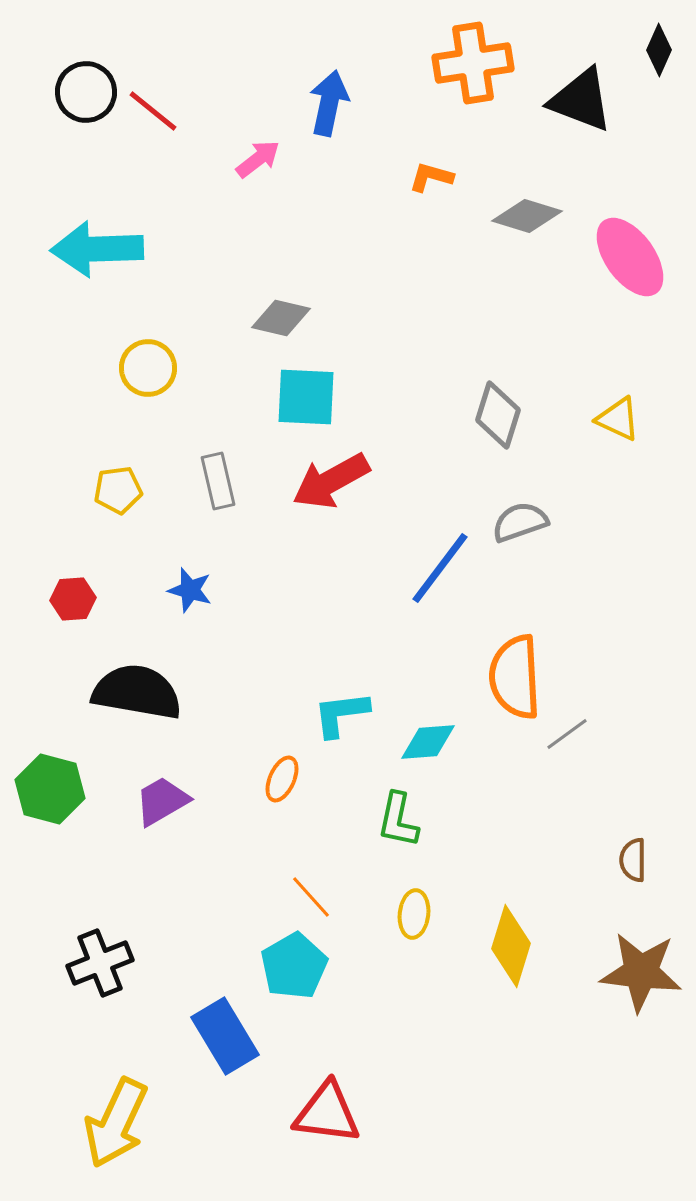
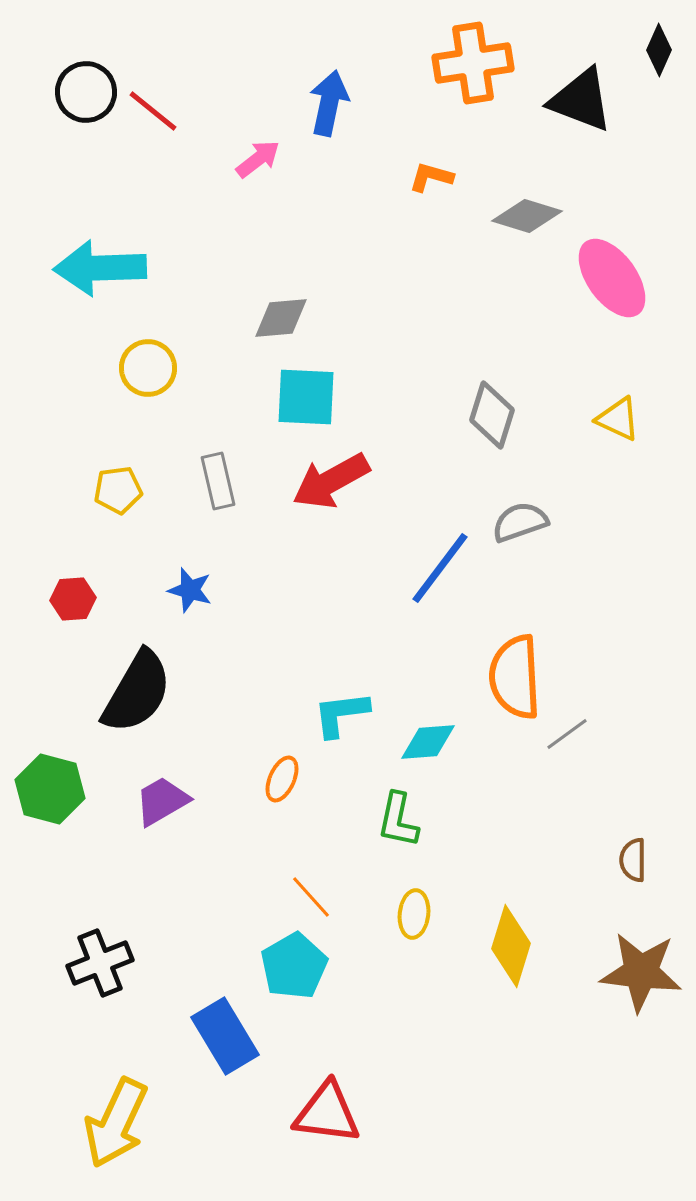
cyan arrow at (97, 249): moved 3 px right, 19 px down
pink ellipse at (630, 257): moved 18 px left, 21 px down
gray diamond at (281, 318): rotated 18 degrees counterclockwise
gray diamond at (498, 415): moved 6 px left
black semicircle at (137, 692): rotated 110 degrees clockwise
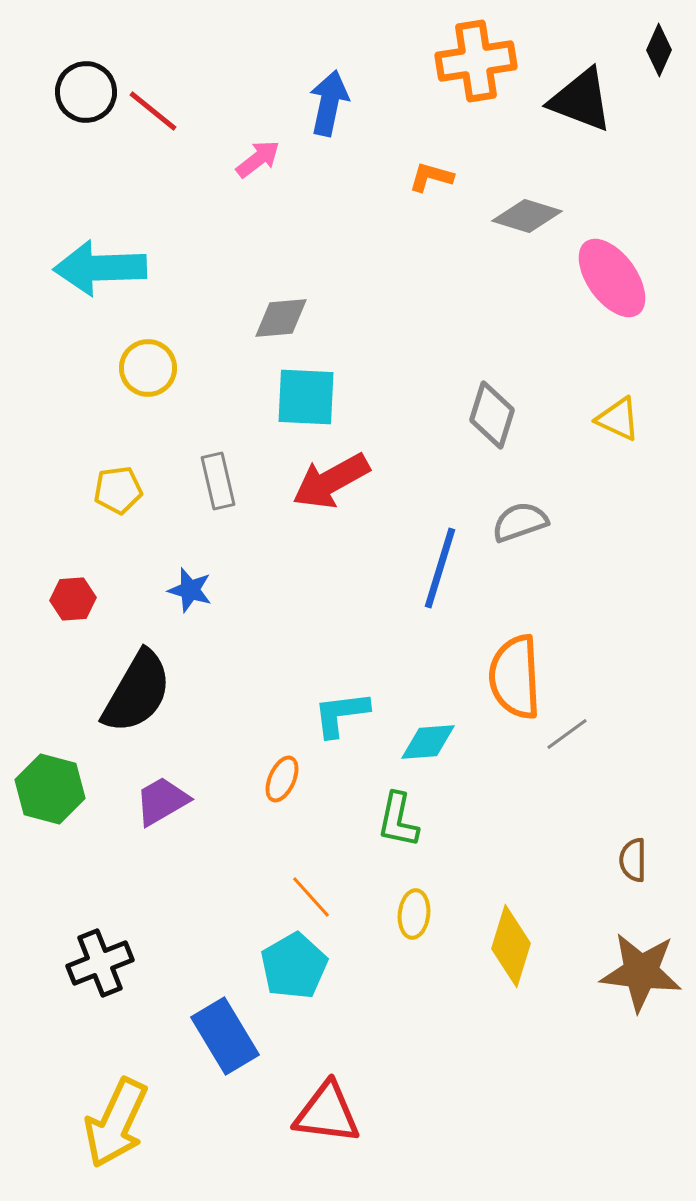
orange cross at (473, 63): moved 3 px right, 2 px up
blue line at (440, 568): rotated 20 degrees counterclockwise
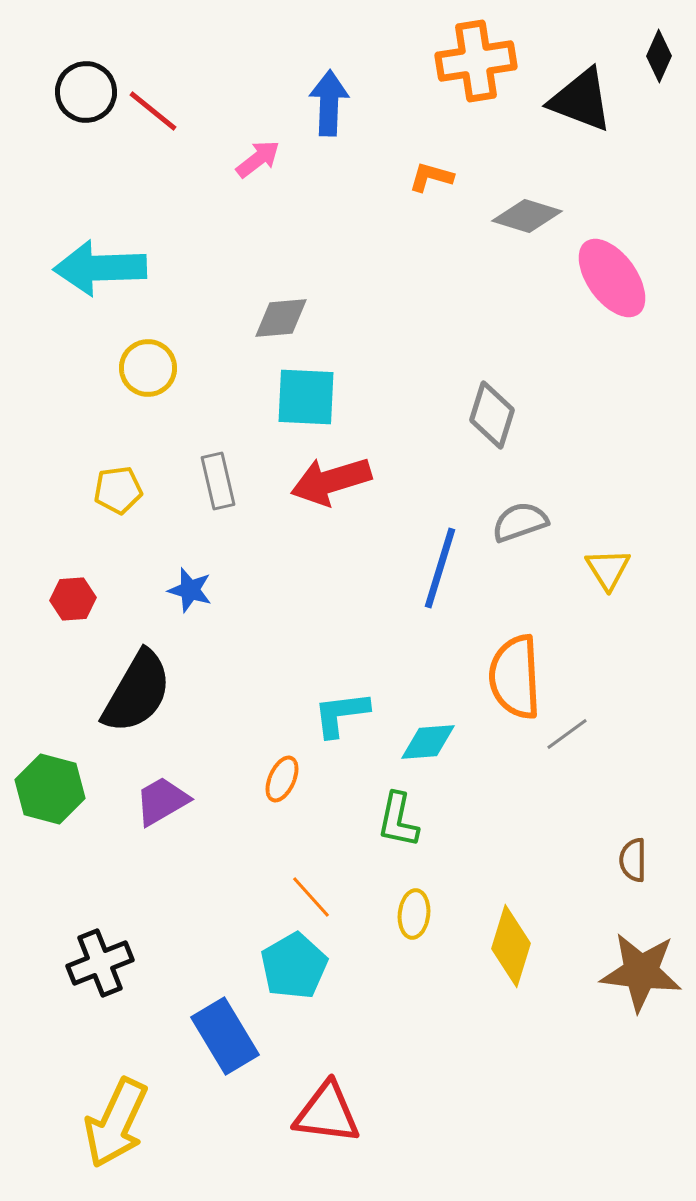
black diamond at (659, 50): moved 6 px down
blue arrow at (329, 103): rotated 10 degrees counterclockwise
yellow triangle at (618, 419): moved 10 px left, 150 px down; rotated 33 degrees clockwise
red arrow at (331, 481): rotated 12 degrees clockwise
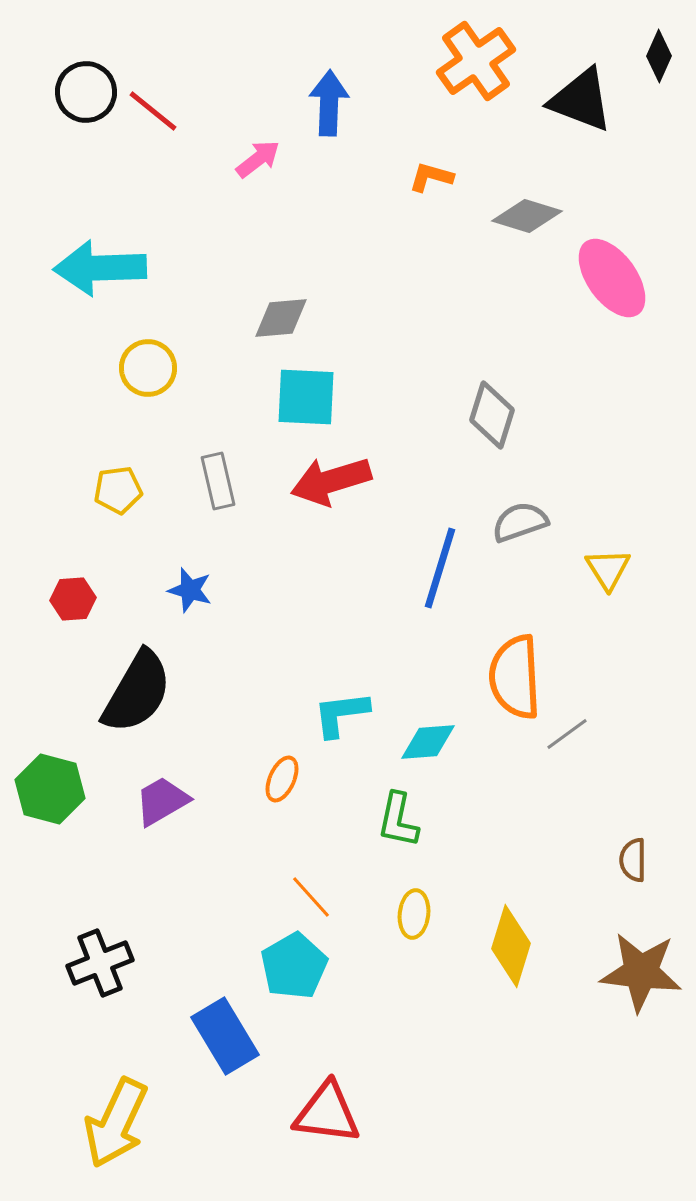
orange cross at (476, 61): rotated 26 degrees counterclockwise
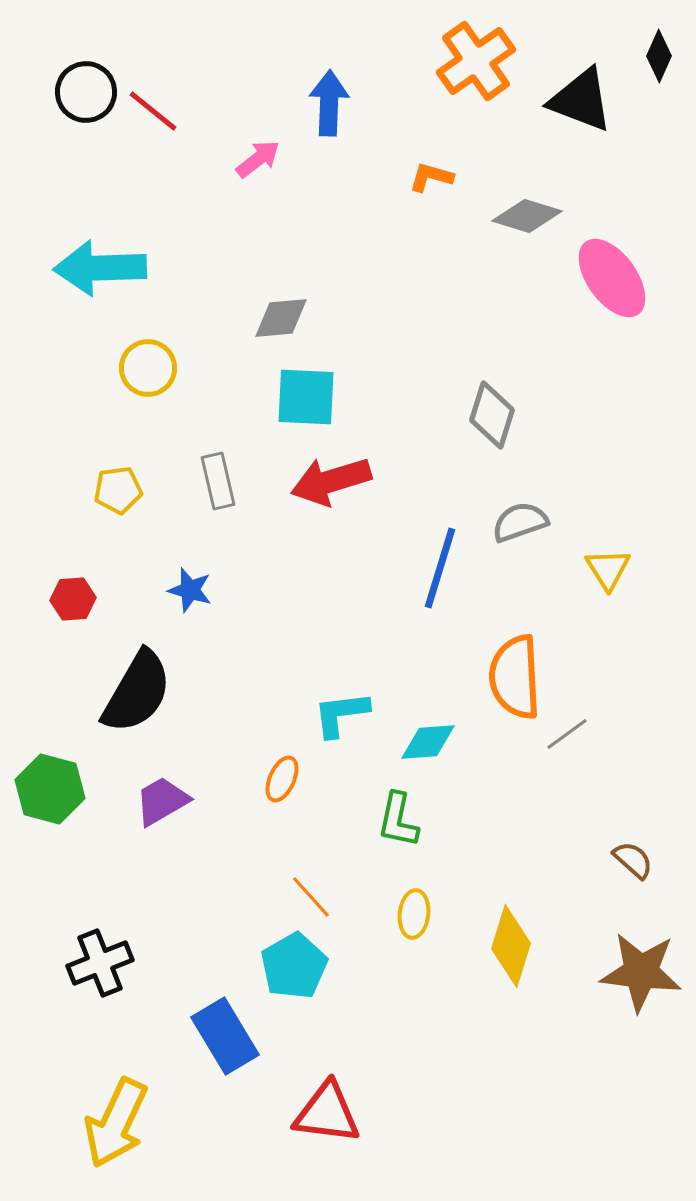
brown semicircle at (633, 860): rotated 132 degrees clockwise
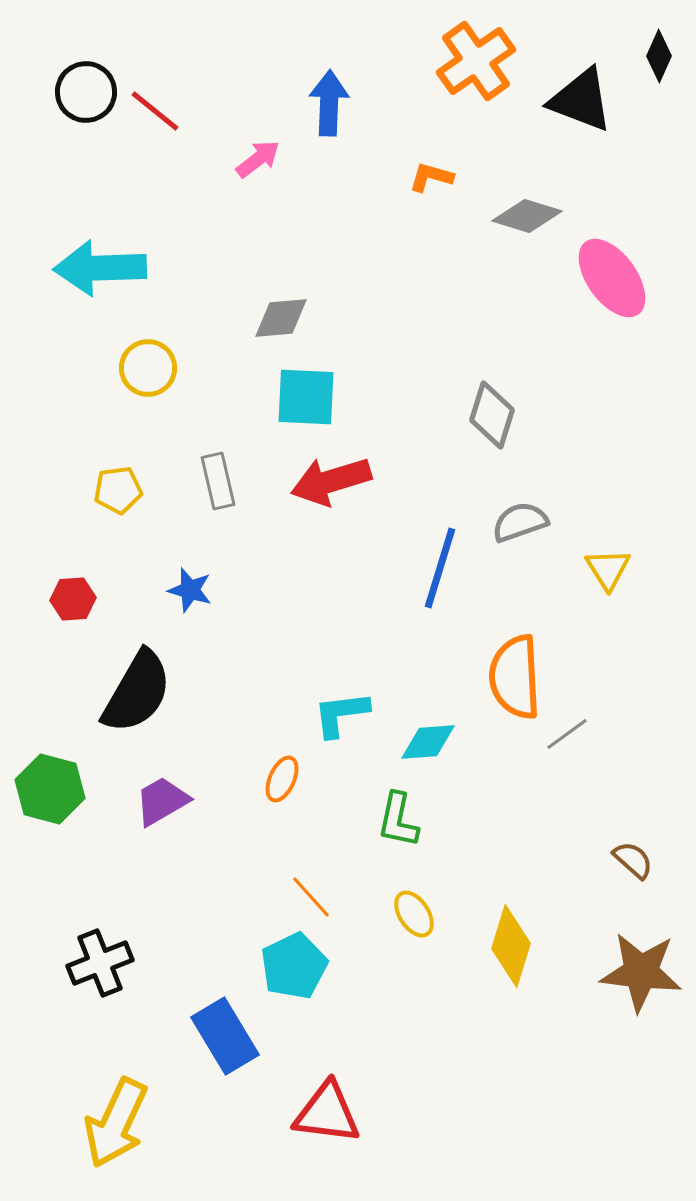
red line at (153, 111): moved 2 px right
yellow ellipse at (414, 914): rotated 39 degrees counterclockwise
cyan pentagon at (294, 966): rotated 4 degrees clockwise
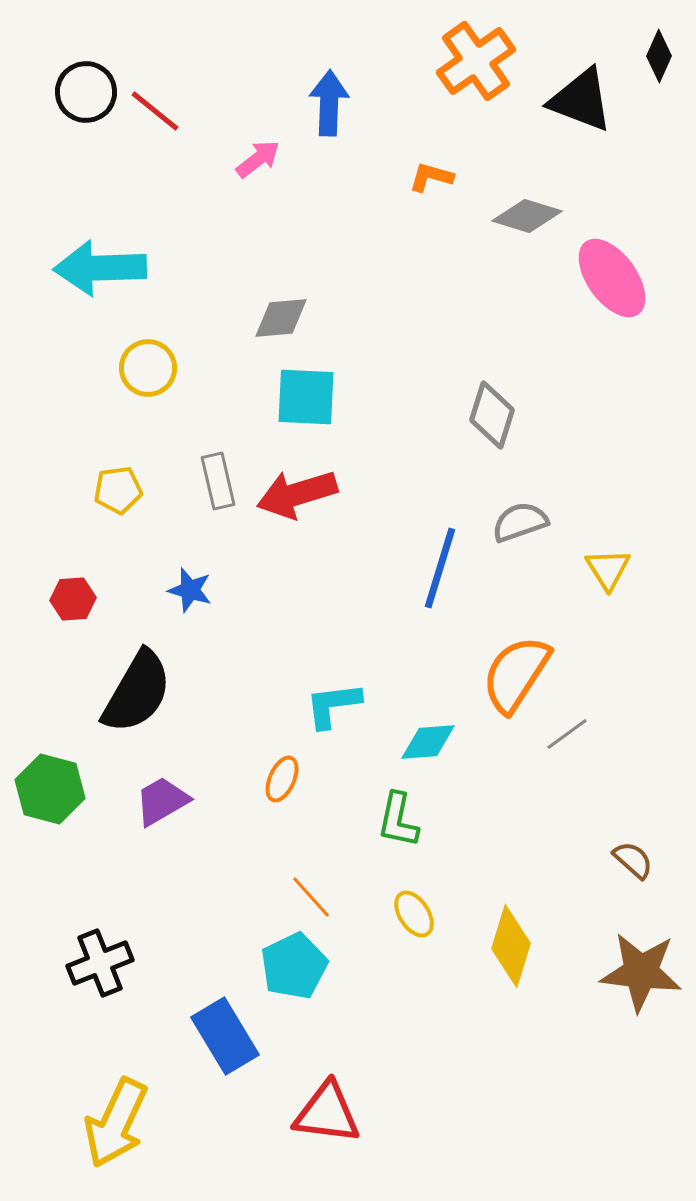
red arrow at (331, 481): moved 34 px left, 13 px down
orange semicircle at (515, 677): moved 1 px right, 3 px up; rotated 36 degrees clockwise
cyan L-shape at (341, 714): moved 8 px left, 9 px up
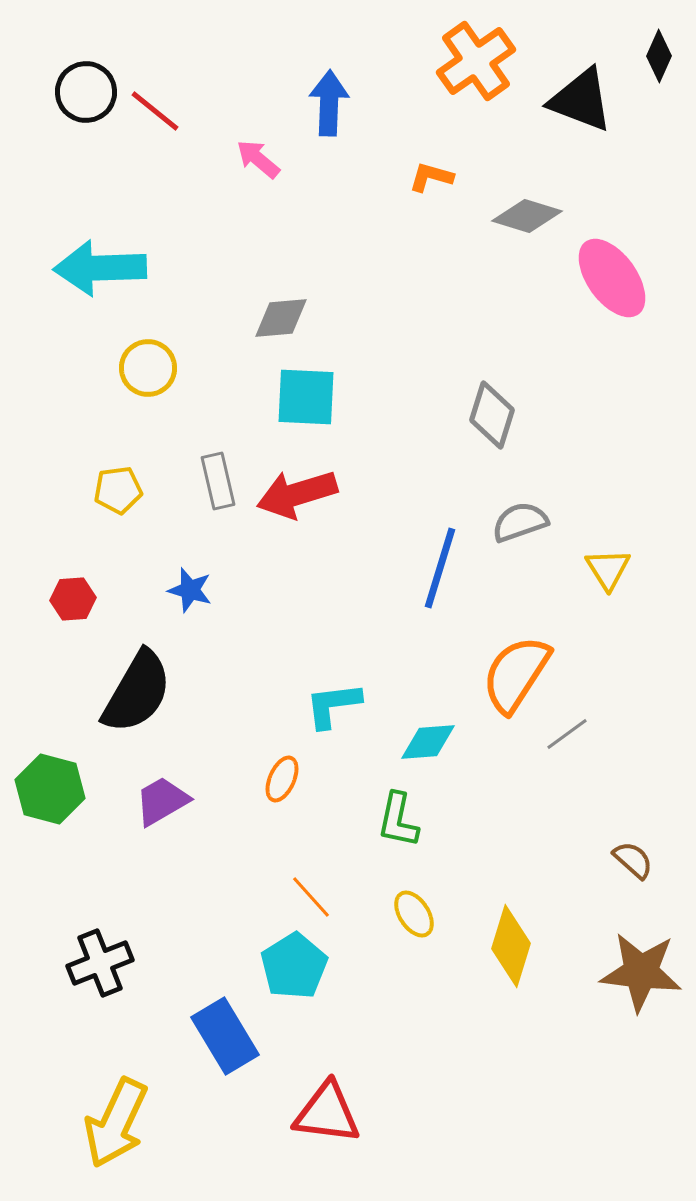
pink arrow at (258, 159): rotated 102 degrees counterclockwise
cyan pentagon at (294, 966): rotated 6 degrees counterclockwise
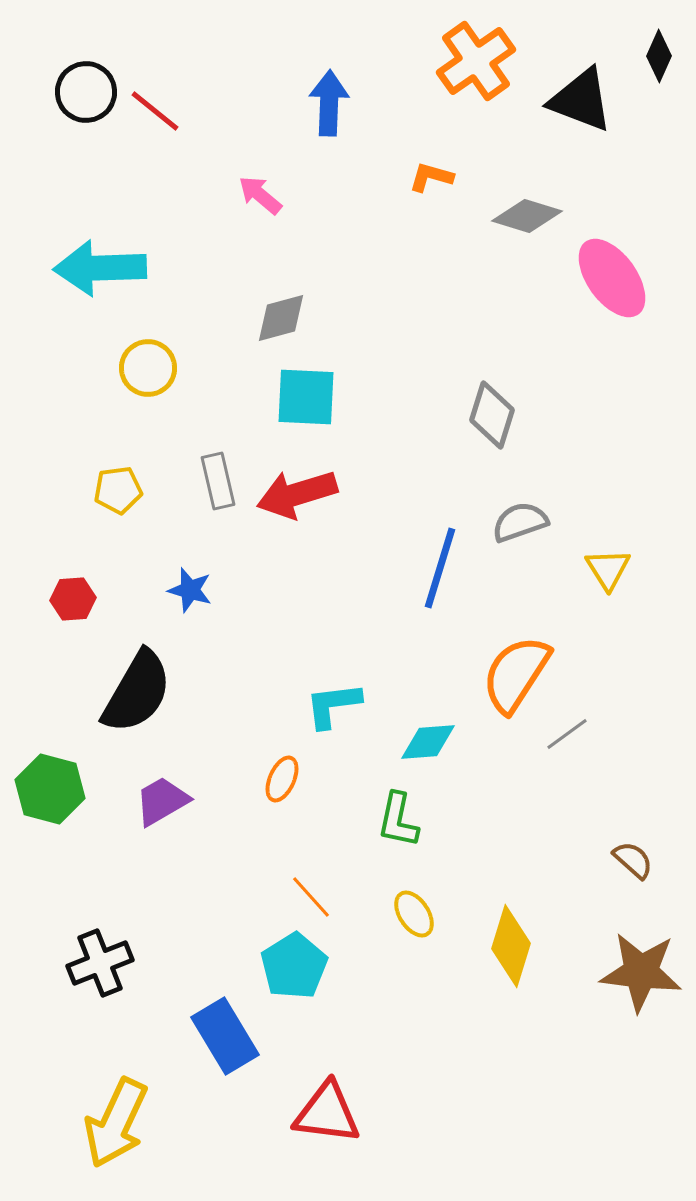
pink arrow at (258, 159): moved 2 px right, 36 px down
gray diamond at (281, 318): rotated 10 degrees counterclockwise
